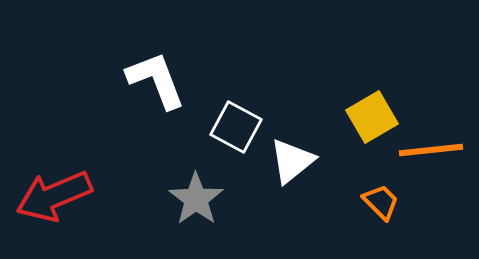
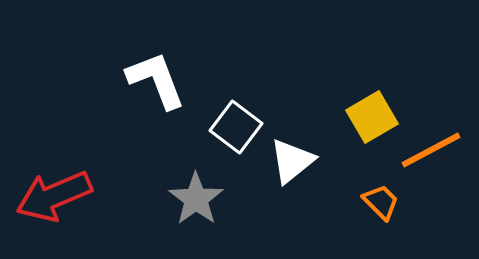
white square: rotated 9 degrees clockwise
orange line: rotated 22 degrees counterclockwise
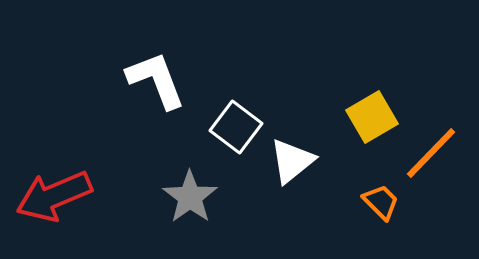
orange line: moved 3 px down; rotated 18 degrees counterclockwise
gray star: moved 6 px left, 2 px up
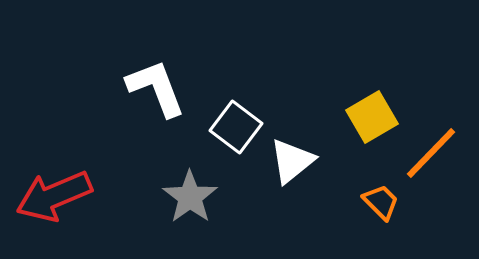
white L-shape: moved 8 px down
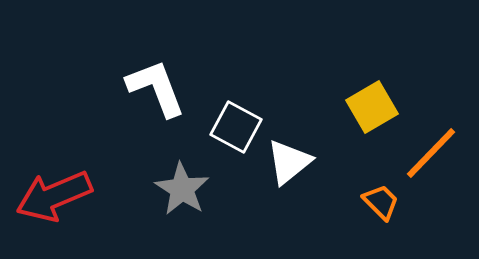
yellow square: moved 10 px up
white square: rotated 9 degrees counterclockwise
white triangle: moved 3 px left, 1 px down
gray star: moved 8 px left, 8 px up; rotated 4 degrees counterclockwise
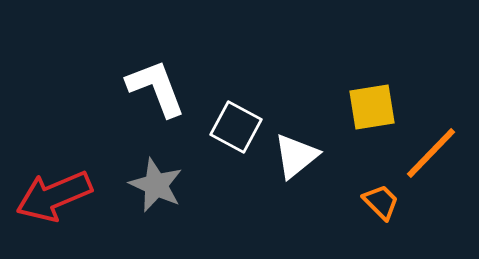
yellow square: rotated 21 degrees clockwise
white triangle: moved 7 px right, 6 px up
gray star: moved 26 px left, 4 px up; rotated 8 degrees counterclockwise
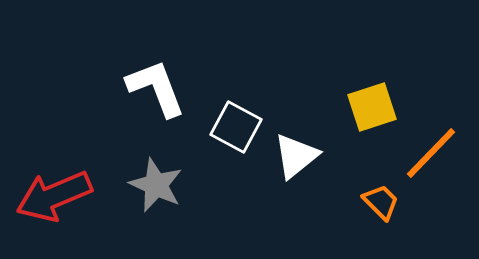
yellow square: rotated 9 degrees counterclockwise
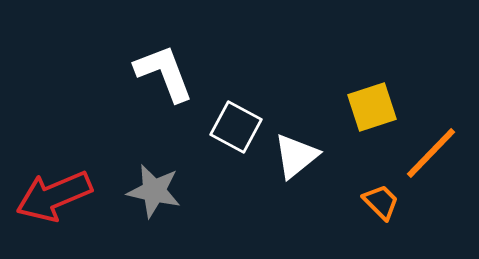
white L-shape: moved 8 px right, 15 px up
gray star: moved 2 px left, 6 px down; rotated 12 degrees counterclockwise
